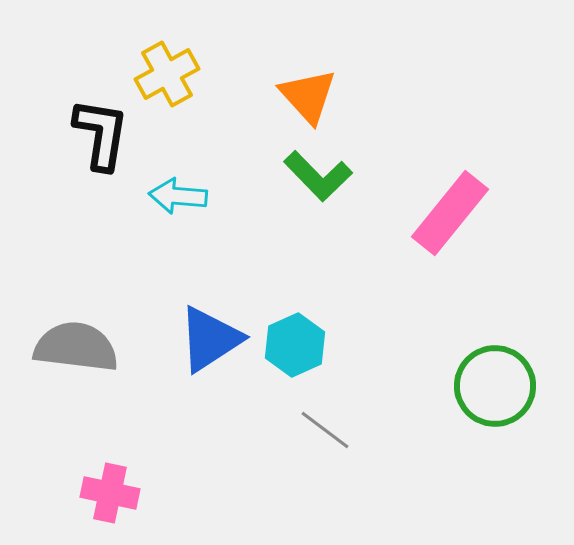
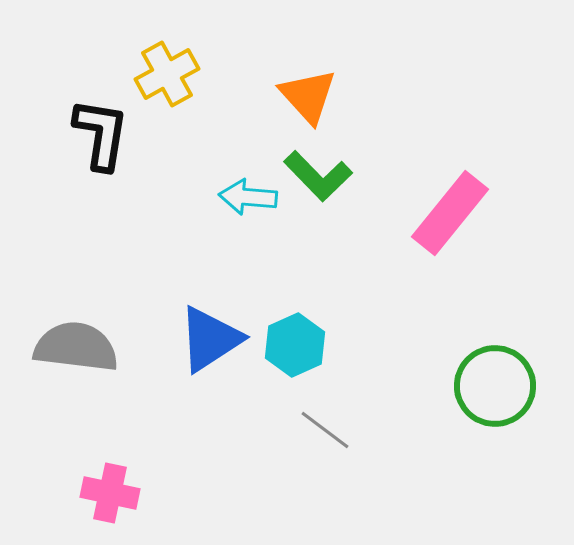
cyan arrow: moved 70 px right, 1 px down
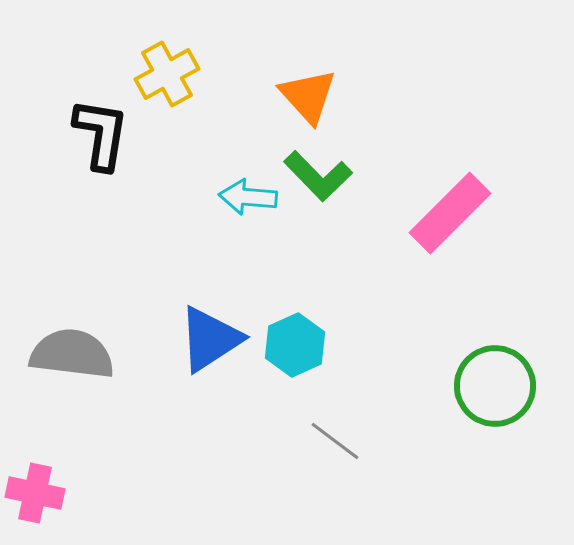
pink rectangle: rotated 6 degrees clockwise
gray semicircle: moved 4 px left, 7 px down
gray line: moved 10 px right, 11 px down
pink cross: moved 75 px left
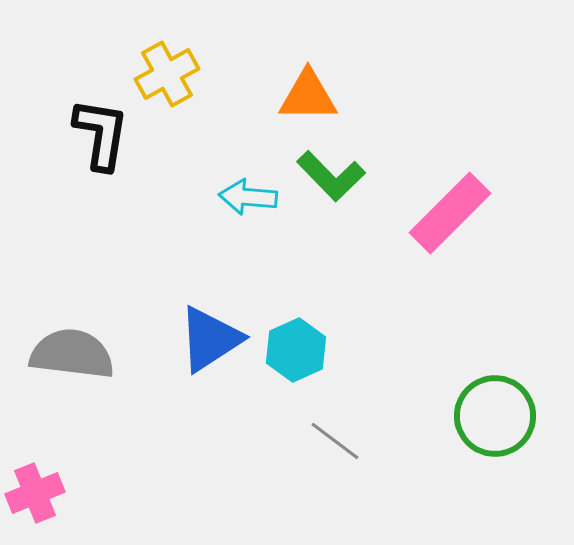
orange triangle: rotated 48 degrees counterclockwise
green L-shape: moved 13 px right
cyan hexagon: moved 1 px right, 5 px down
green circle: moved 30 px down
pink cross: rotated 34 degrees counterclockwise
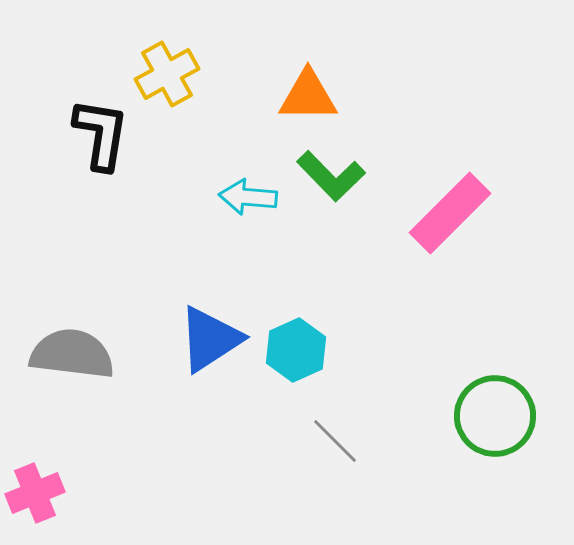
gray line: rotated 8 degrees clockwise
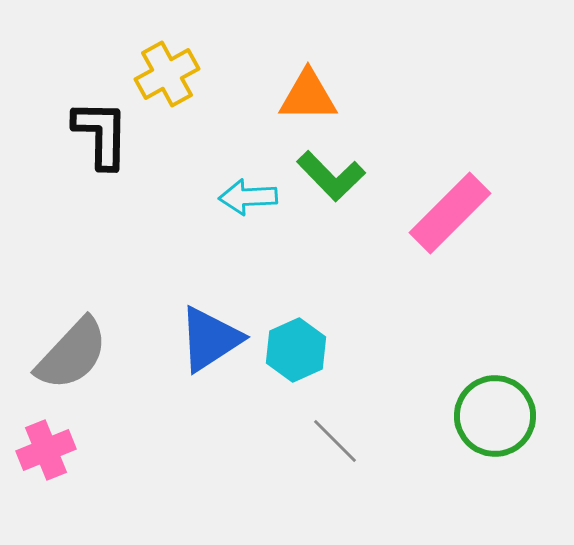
black L-shape: rotated 8 degrees counterclockwise
cyan arrow: rotated 8 degrees counterclockwise
gray semicircle: rotated 126 degrees clockwise
pink cross: moved 11 px right, 43 px up
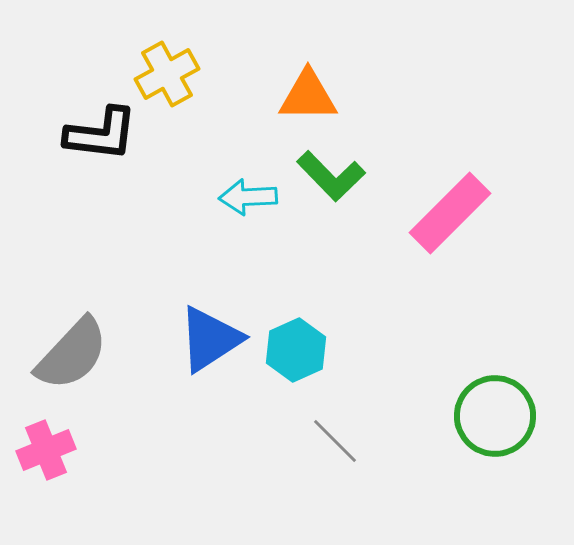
black L-shape: rotated 96 degrees clockwise
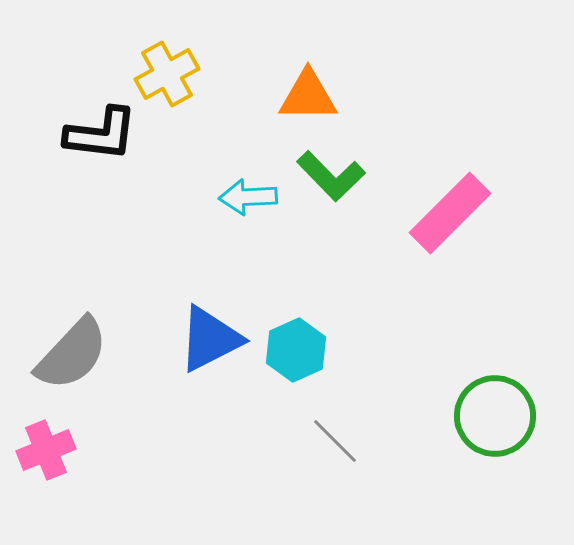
blue triangle: rotated 6 degrees clockwise
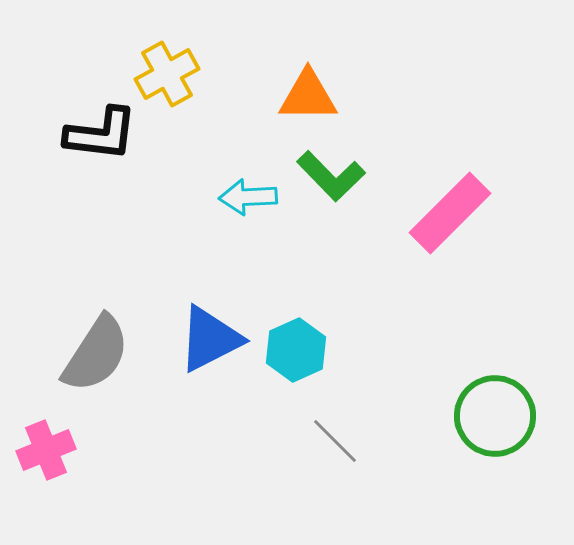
gray semicircle: moved 24 px right; rotated 10 degrees counterclockwise
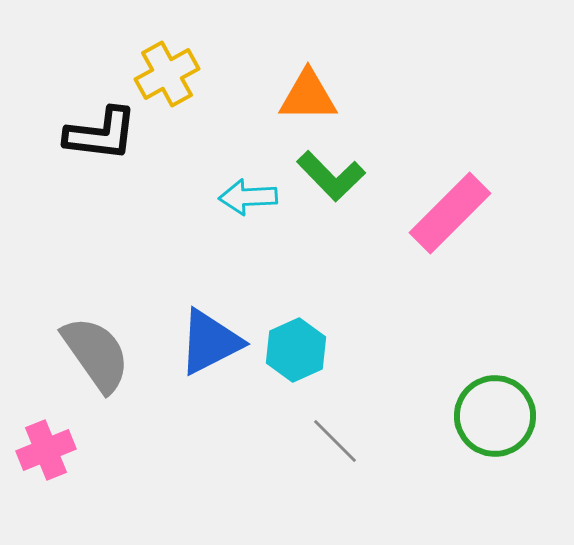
blue triangle: moved 3 px down
gray semicircle: rotated 68 degrees counterclockwise
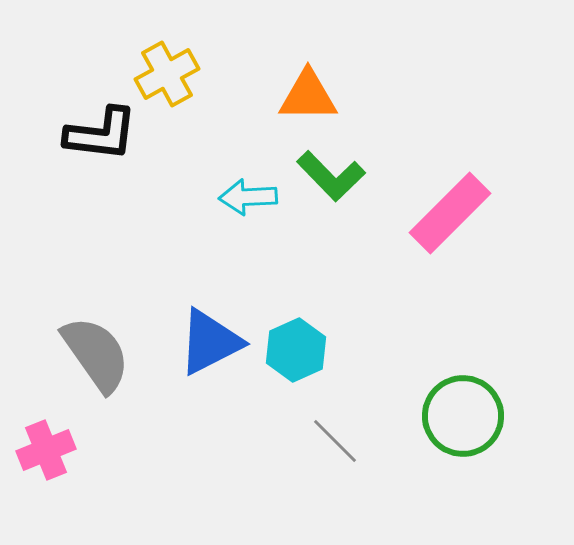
green circle: moved 32 px left
